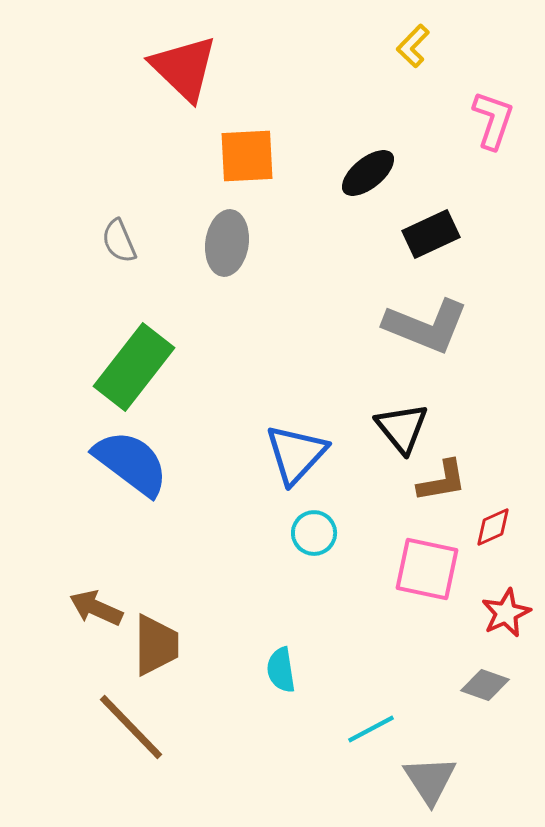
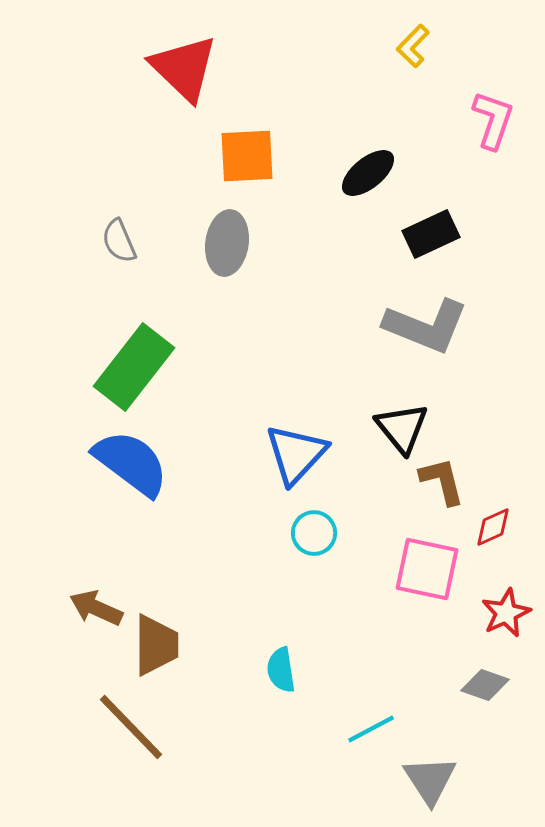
brown L-shape: rotated 94 degrees counterclockwise
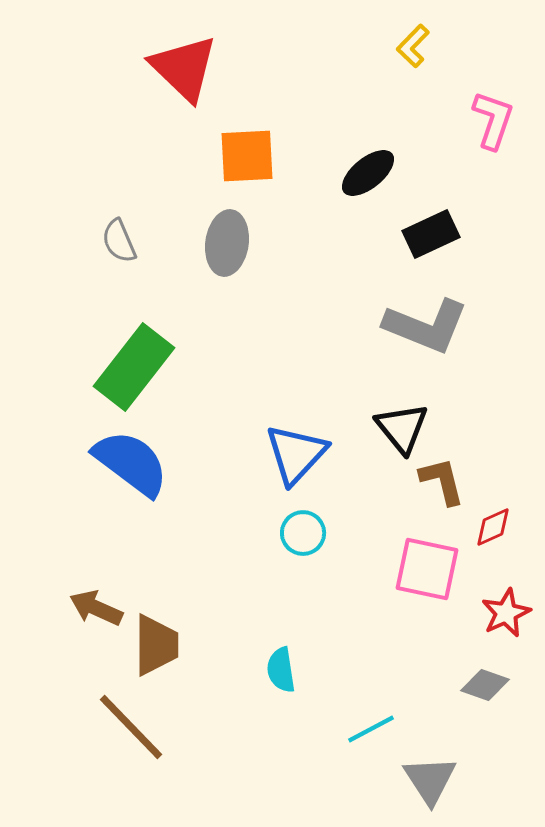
cyan circle: moved 11 px left
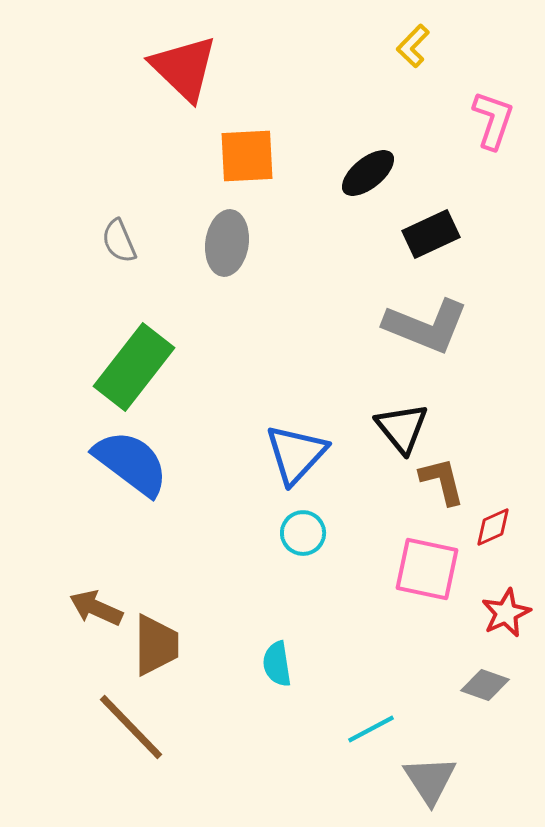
cyan semicircle: moved 4 px left, 6 px up
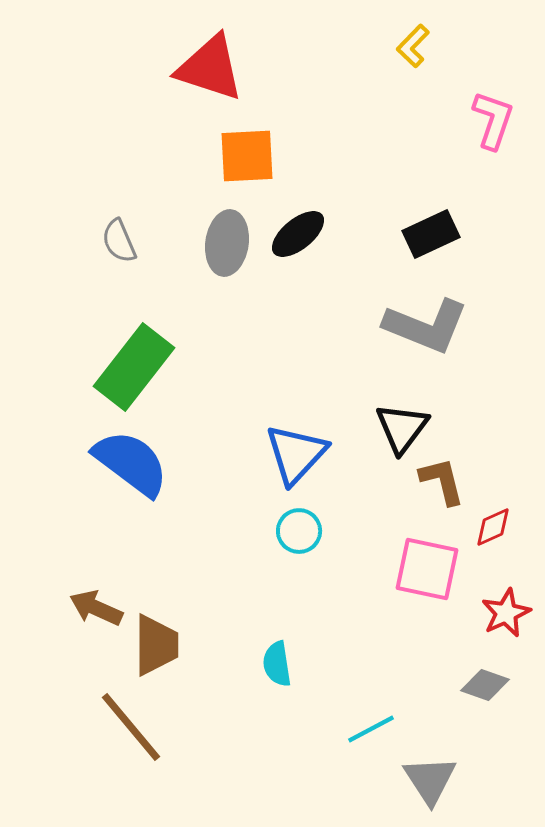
red triangle: moved 26 px right; rotated 26 degrees counterclockwise
black ellipse: moved 70 px left, 61 px down
black triangle: rotated 16 degrees clockwise
cyan circle: moved 4 px left, 2 px up
brown line: rotated 4 degrees clockwise
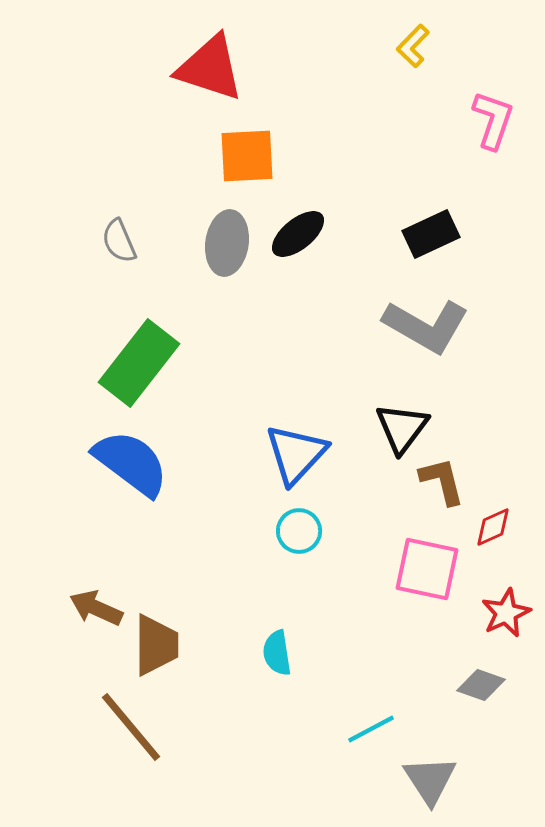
gray L-shape: rotated 8 degrees clockwise
green rectangle: moved 5 px right, 4 px up
cyan semicircle: moved 11 px up
gray diamond: moved 4 px left
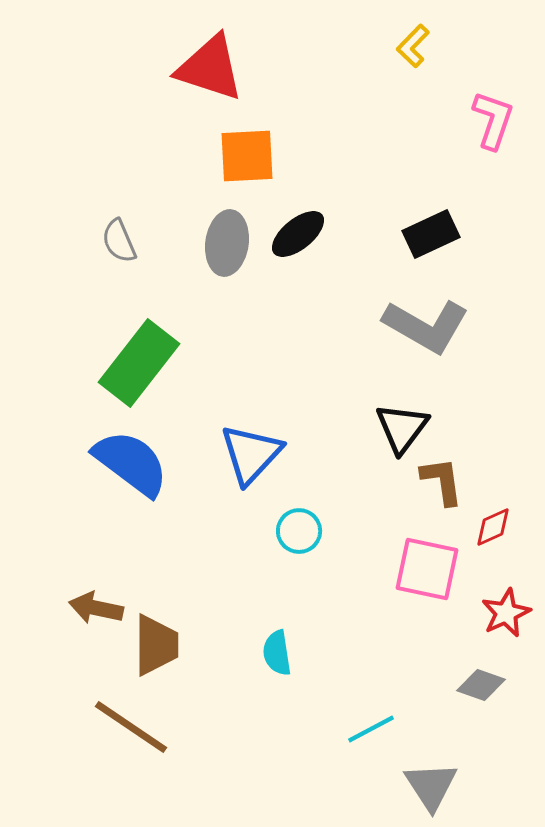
blue triangle: moved 45 px left
brown L-shape: rotated 6 degrees clockwise
brown arrow: rotated 12 degrees counterclockwise
brown line: rotated 16 degrees counterclockwise
gray triangle: moved 1 px right, 6 px down
